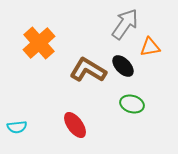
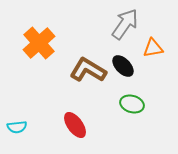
orange triangle: moved 3 px right, 1 px down
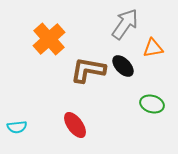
orange cross: moved 10 px right, 4 px up
brown L-shape: rotated 21 degrees counterclockwise
green ellipse: moved 20 px right
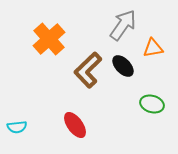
gray arrow: moved 2 px left, 1 px down
brown L-shape: rotated 54 degrees counterclockwise
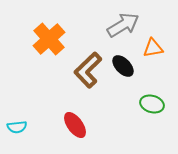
gray arrow: rotated 24 degrees clockwise
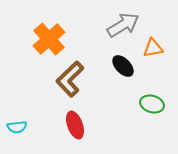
brown L-shape: moved 18 px left, 9 px down
red ellipse: rotated 16 degrees clockwise
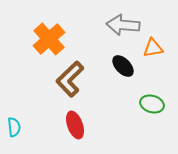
gray arrow: rotated 144 degrees counterclockwise
cyan semicircle: moved 3 px left; rotated 90 degrees counterclockwise
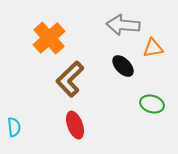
orange cross: moved 1 px up
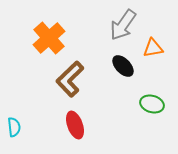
gray arrow: rotated 60 degrees counterclockwise
